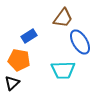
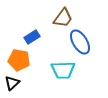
blue rectangle: moved 3 px right, 1 px down
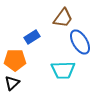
orange pentagon: moved 4 px left; rotated 10 degrees counterclockwise
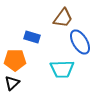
blue rectangle: rotated 49 degrees clockwise
cyan trapezoid: moved 1 px left, 1 px up
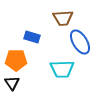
brown trapezoid: rotated 50 degrees clockwise
orange pentagon: moved 1 px right
black triangle: rotated 21 degrees counterclockwise
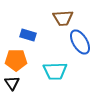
blue rectangle: moved 4 px left, 2 px up
cyan trapezoid: moved 7 px left, 2 px down
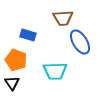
orange pentagon: rotated 20 degrees clockwise
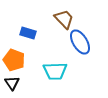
brown trapezoid: moved 1 px right, 1 px down; rotated 130 degrees counterclockwise
blue rectangle: moved 2 px up
orange pentagon: moved 2 px left
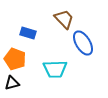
blue ellipse: moved 3 px right, 1 px down
orange pentagon: moved 1 px right, 1 px up
cyan trapezoid: moved 2 px up
black triangle: rotated 49 degrees clockwise
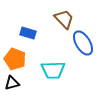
cyan trapezoid: moved 2 px left, 1 px down
